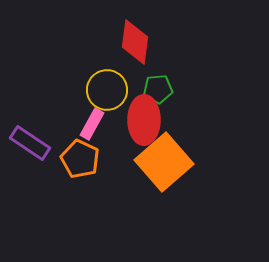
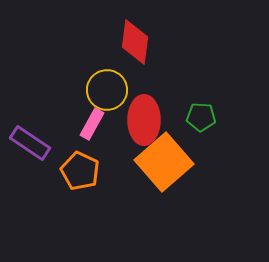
green pentagon: moved 43 px right, 28 px down; rotated 8 degrees clockwise
orange pentagon: moved 12 px down
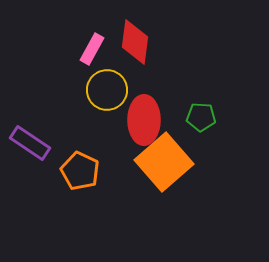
pink rectangle: moved 75 px up
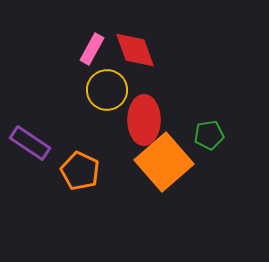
red diamond: moved 8 px down; rotated 27 degrees counterclockwise
green pentagon: moved 8 px right, 18 px down; rotated 12 degrees counterclockwise
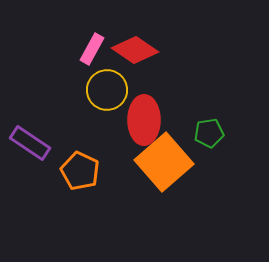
red diamond: rotated 36 degrees counterclockwise
green pentagon: moved 2 px up
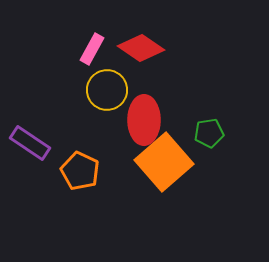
red diamond: moved 6 px right, 2 px up
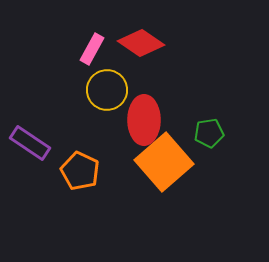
red diamond: moved 5 px up
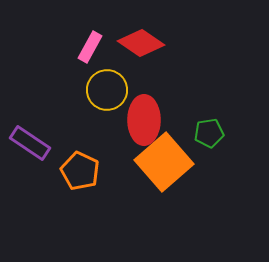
pink rectangle: moved 2 px left, 2 px up
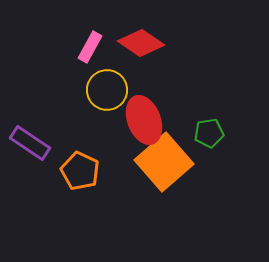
red ellipse: rotated 21 degrees counterclockwise
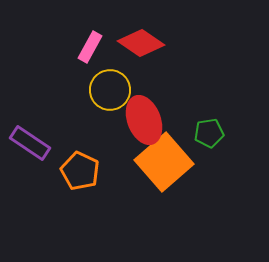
yellow circle: moved 3 px right
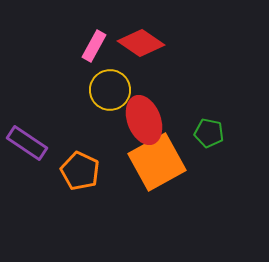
pink rectangle: moved 4 px right, 1 px up
green pentagon: rotated 20 degrees clockwise
purple rectangle: moved 3 px left
orange square: moved 7 px left; rotated 12 degrees clockwise
